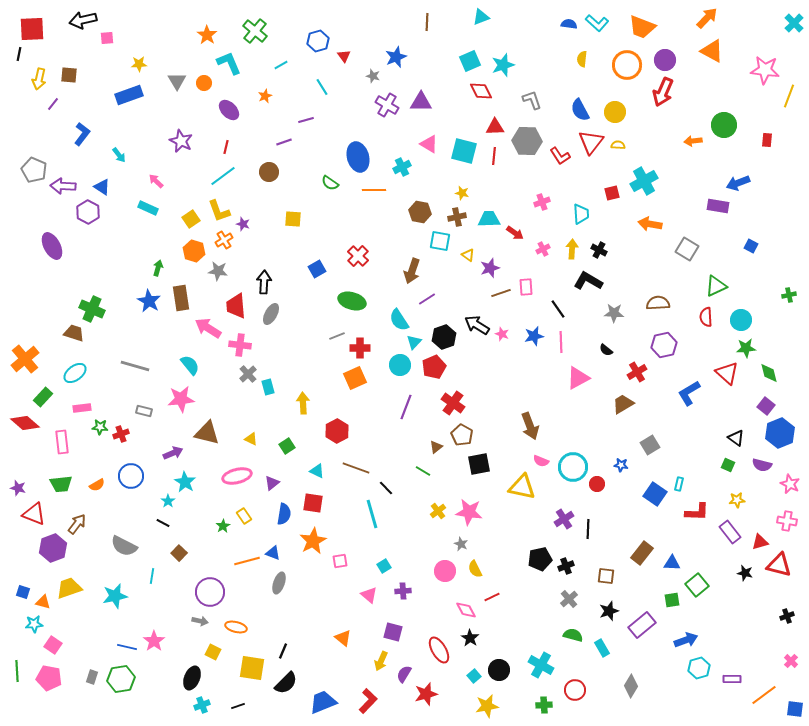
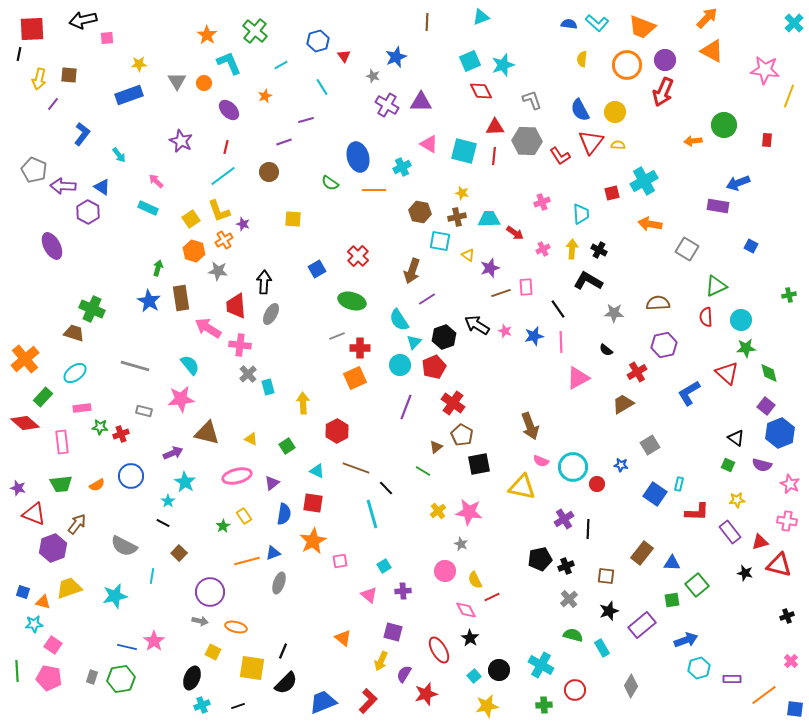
pink star at (502, 334): moved 3 px right, 3 px up
blue triangle at (273, 553): rotated 42 degrees counterclockwise
yellow semicircle at (475, 569): moved 11 px down
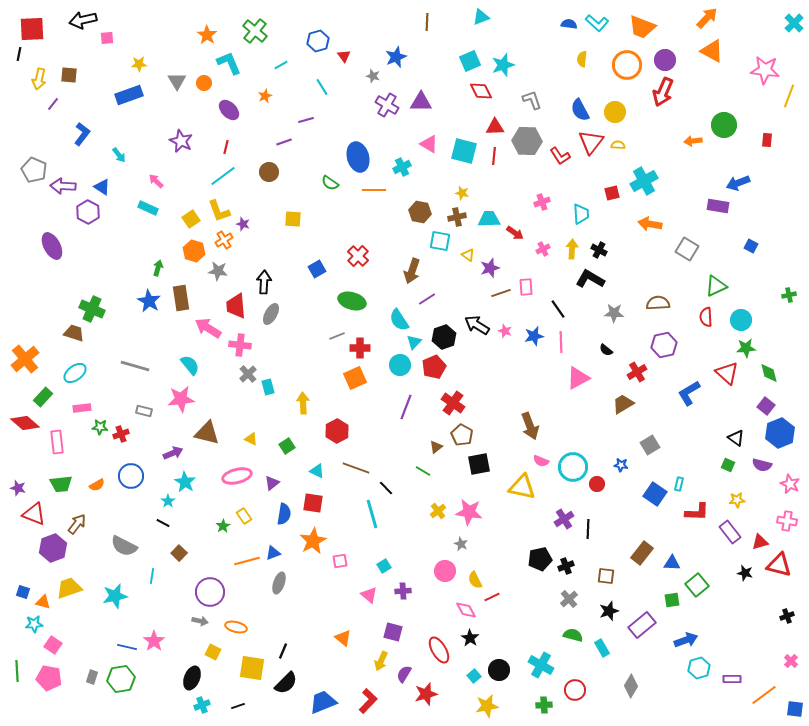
black L-shape at (588, 281): moved 2 px right, 2 px up
pink rectangle at (62, 442): moved 5 px left
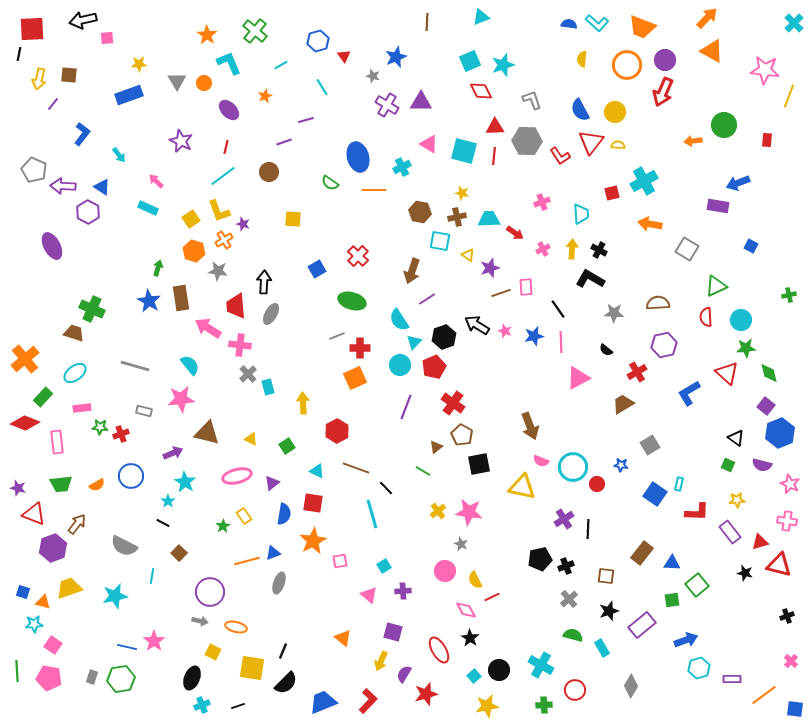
red diamond at (25, 423): rotated 20 degrees counterclockwise
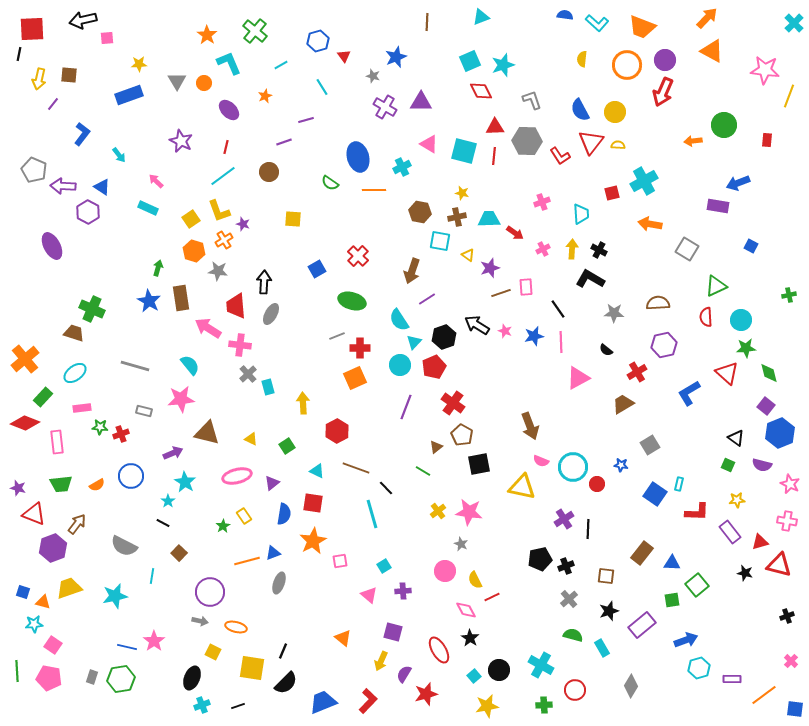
blue semicircle at (569, 24): moved 4 px left, 9 px up
purple cross at (387, 105): moved 2 px left, 2 px down
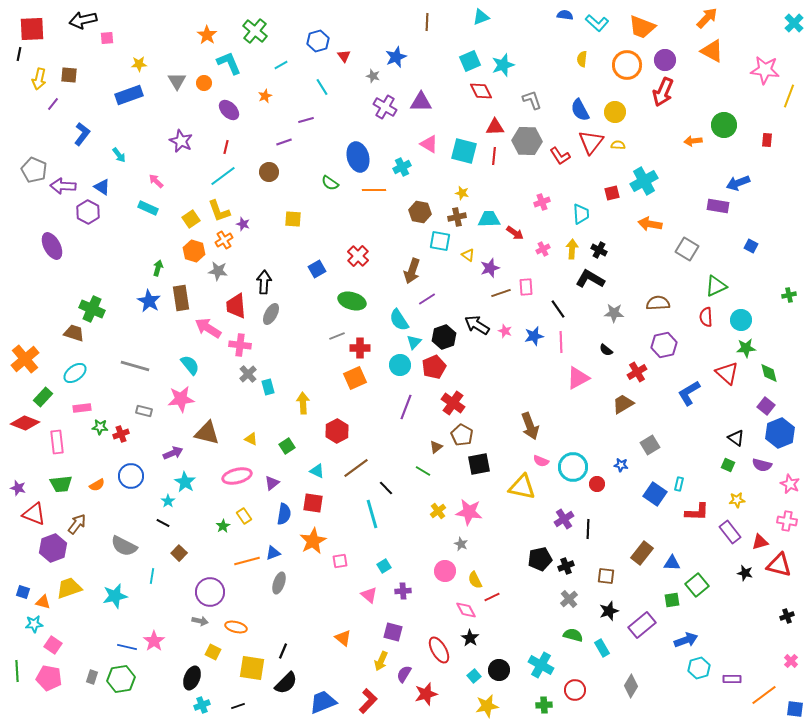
brown line at (356, 468): rotated 56 degrees counterclockwise
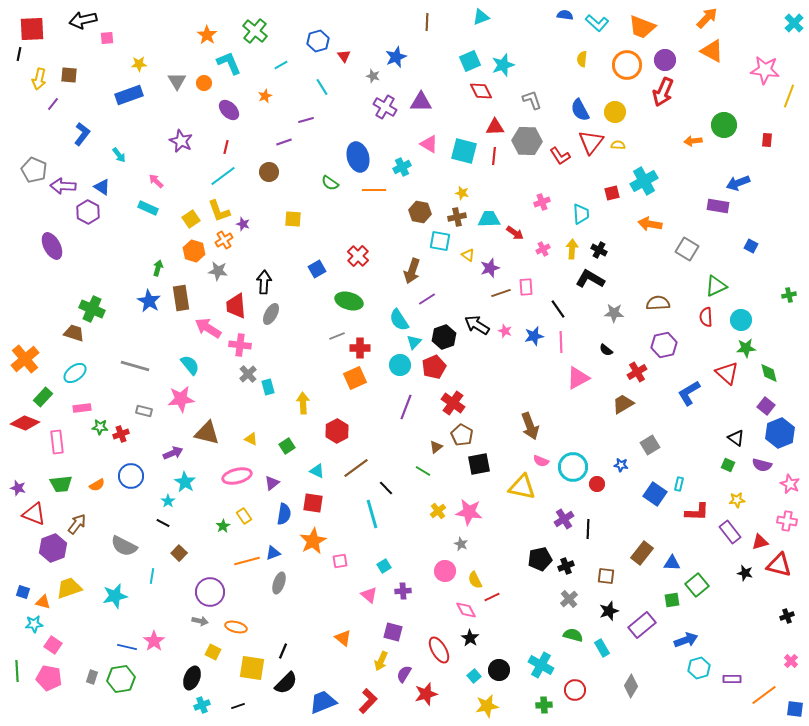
green ellipse at (352, 301): moved 3 px left
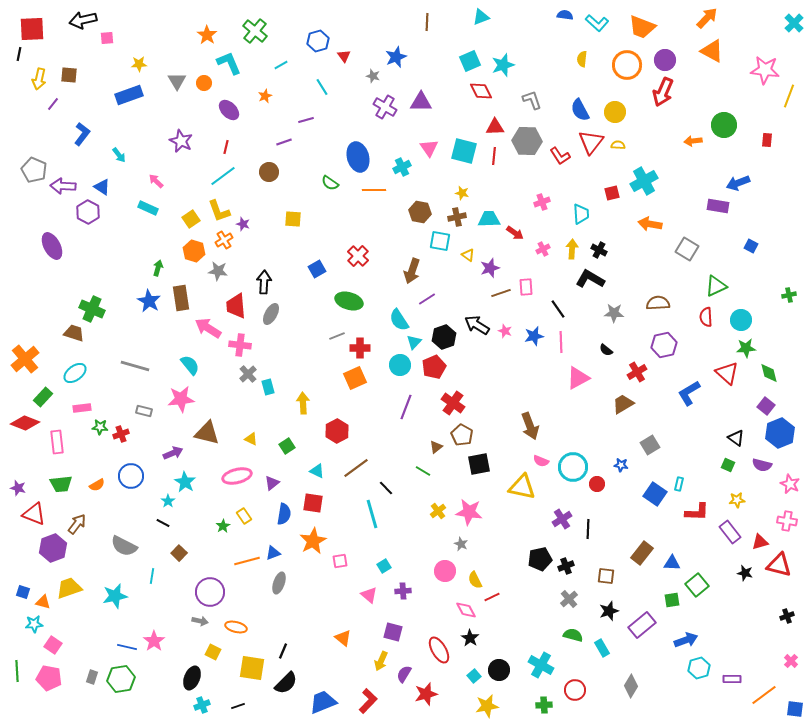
pink triangle at (429, 144): moved 4 px down; rotated 24 degrees clockwise
purple cross at (564, 519): moved 2 px left
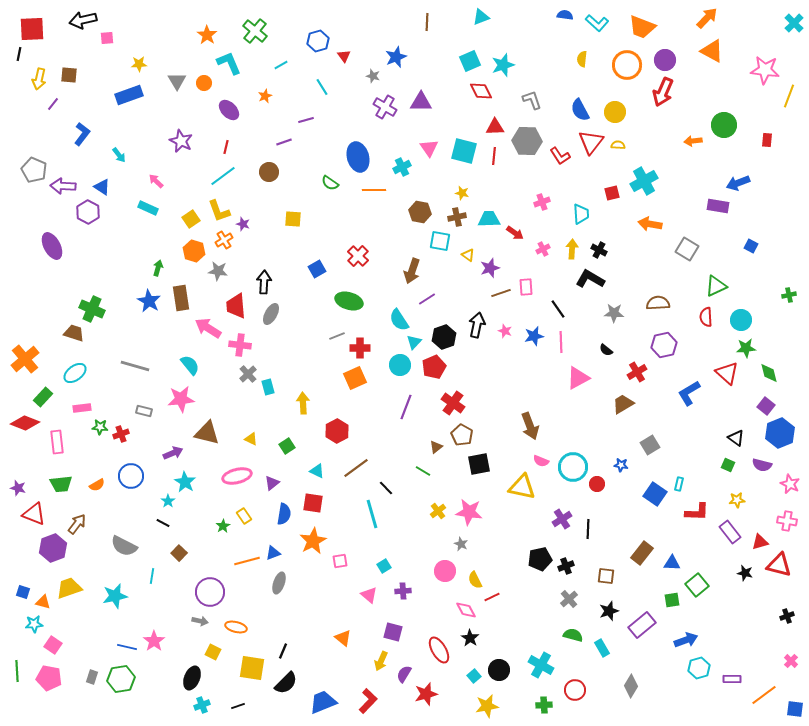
black arrow at (477, 325): rotated 70 degrees clockwise
